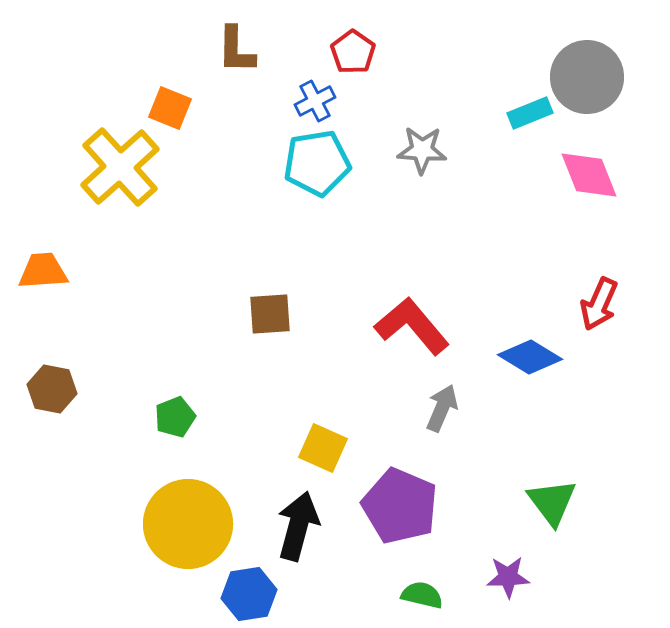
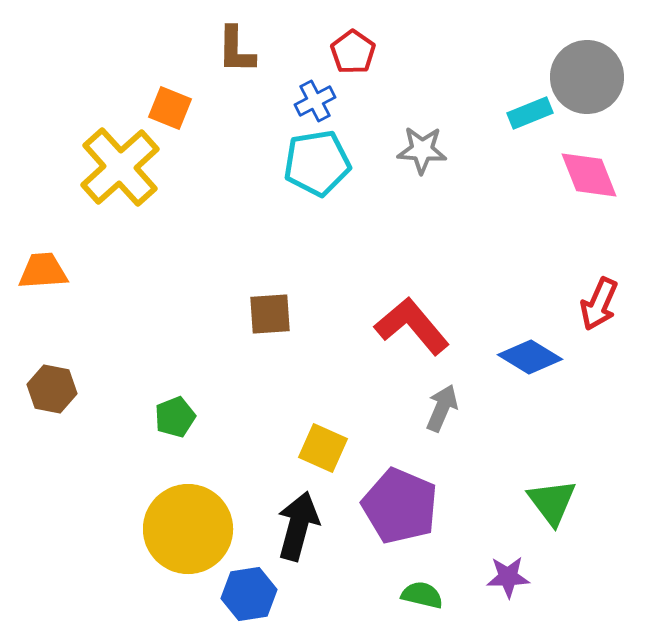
yellow circle: moved 5 px down
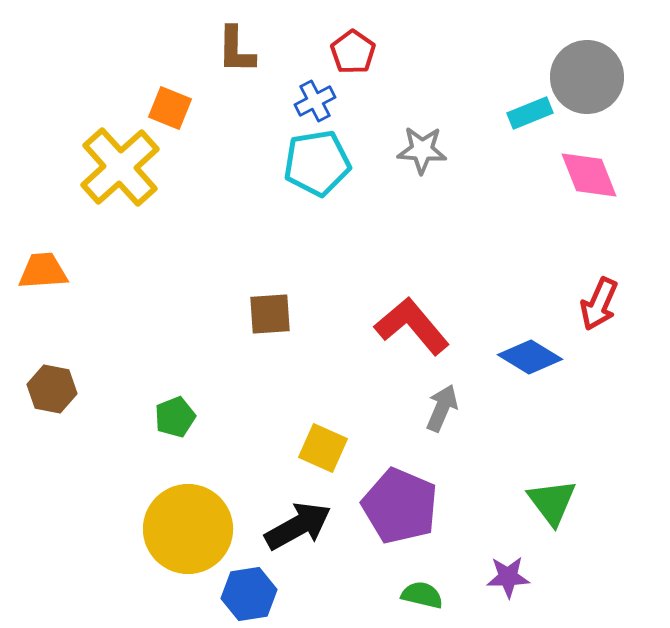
black arrow: rotated 46 degrees clockwise
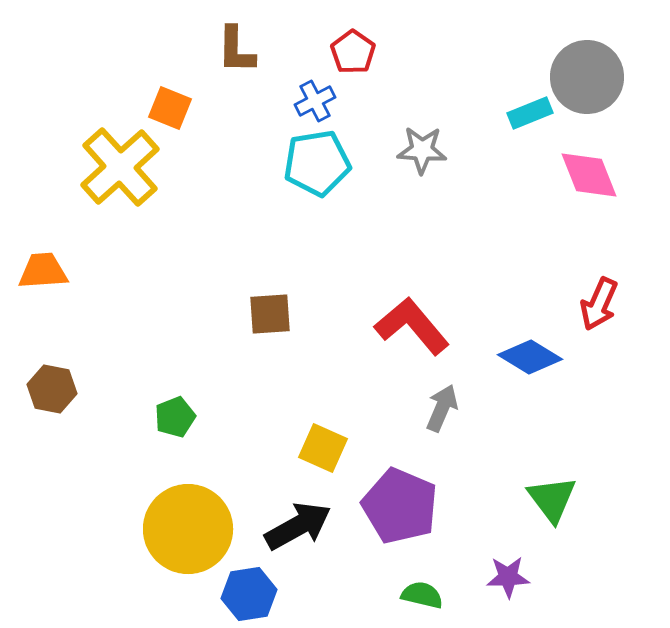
green triangle: moved 3 px up
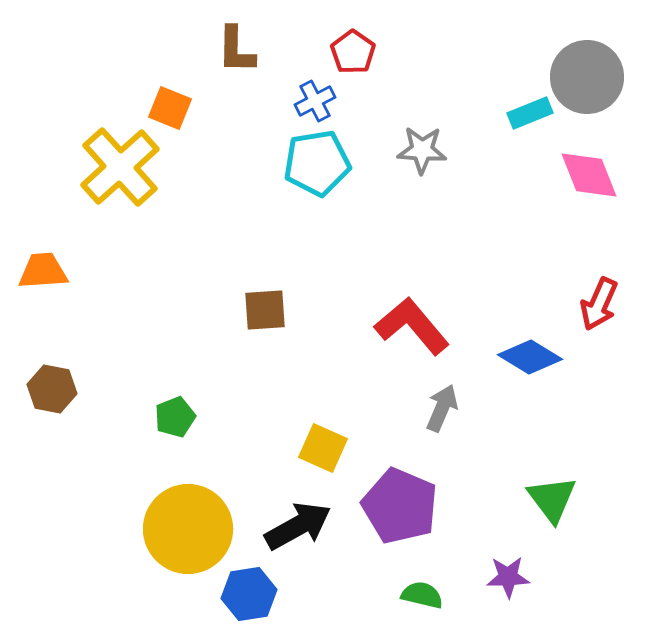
brown square: moved 5 px left, 4 px up
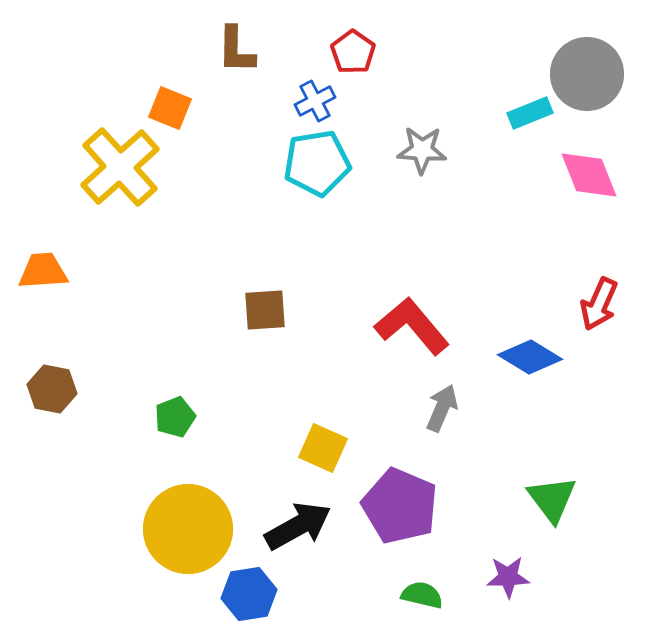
gray circle: moved 3 px up
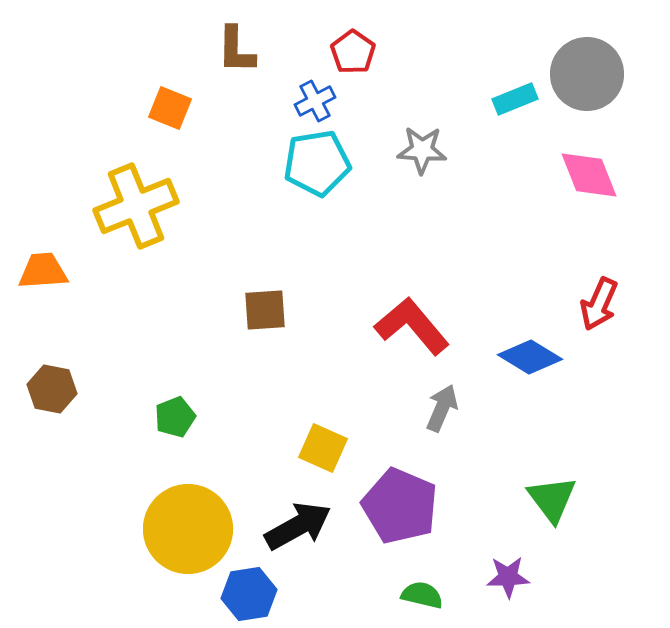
cyan rectangle: moved 15 px left, 14 px up
yellow cross: moved 16 px right, 39 px down; rotated 20 degrees clockwise
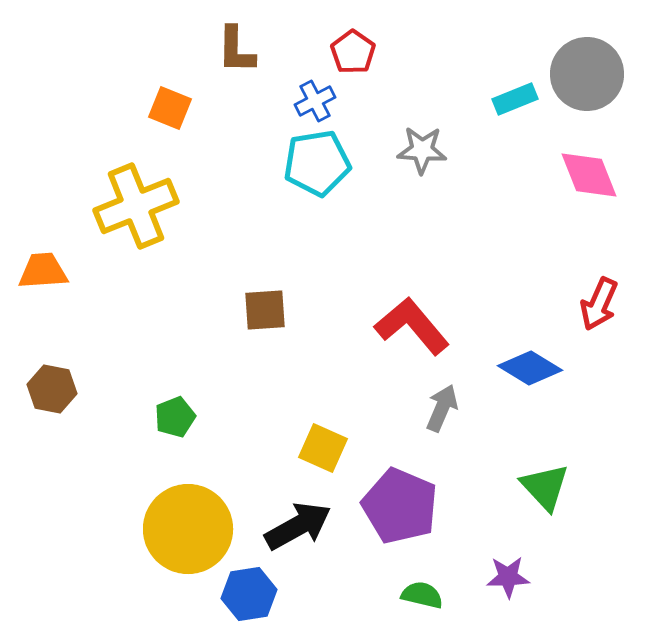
blue diamond: moved 11 px down
green triangle: moved 7 px left, 12 px up; rotated 6 degrees counterclockwise
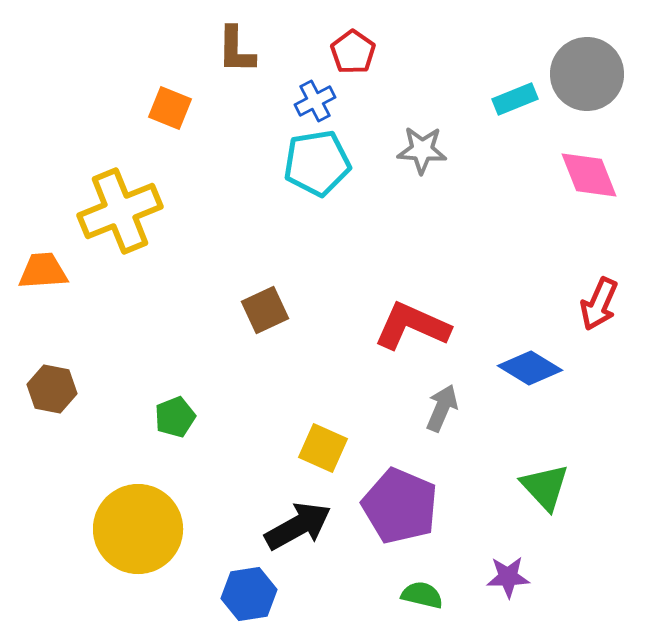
yellow cross: moved 16 px left, 5 px down
brown square: rotated 21 degrees counterclockwise
red L-shape: rotated 26 degrees counterclockwise
yellow circle: moved 50 px left
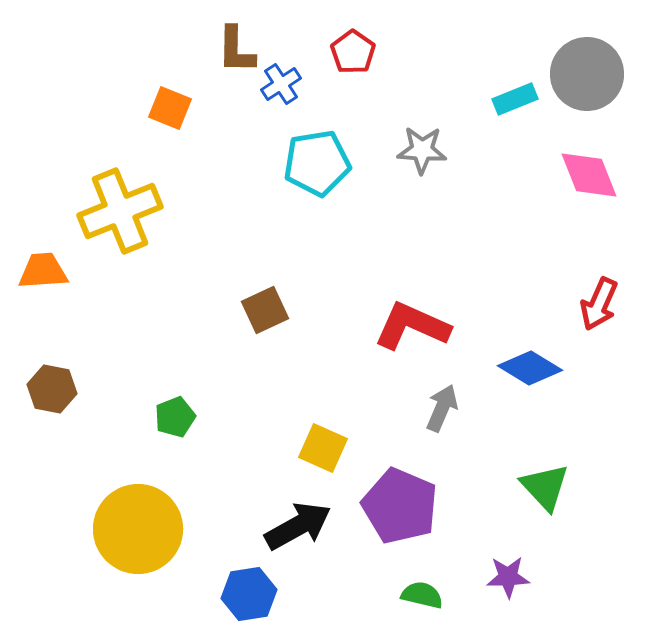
blue cross: moved 34 px left, 17 px up; rotated 6 degrees counterclockwise
